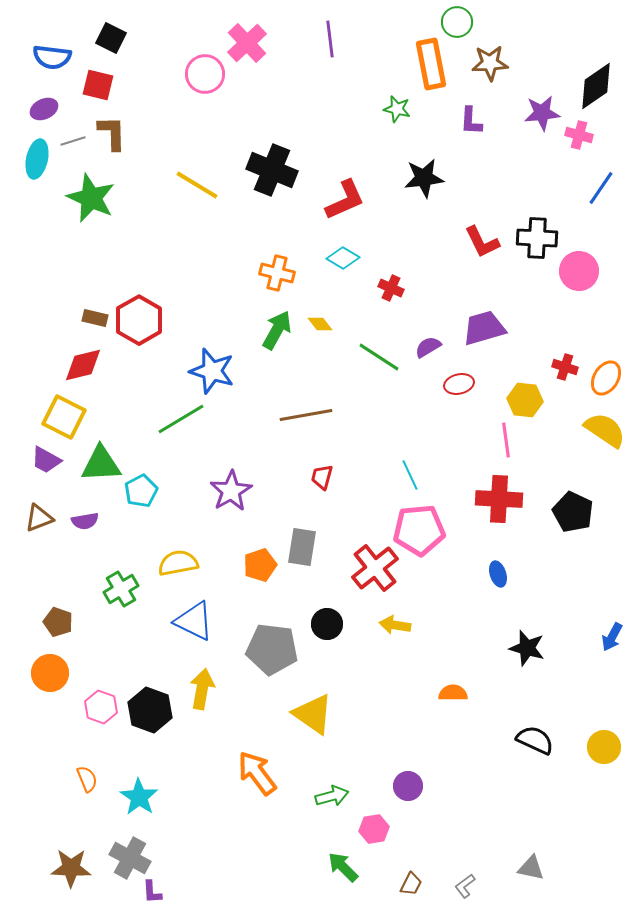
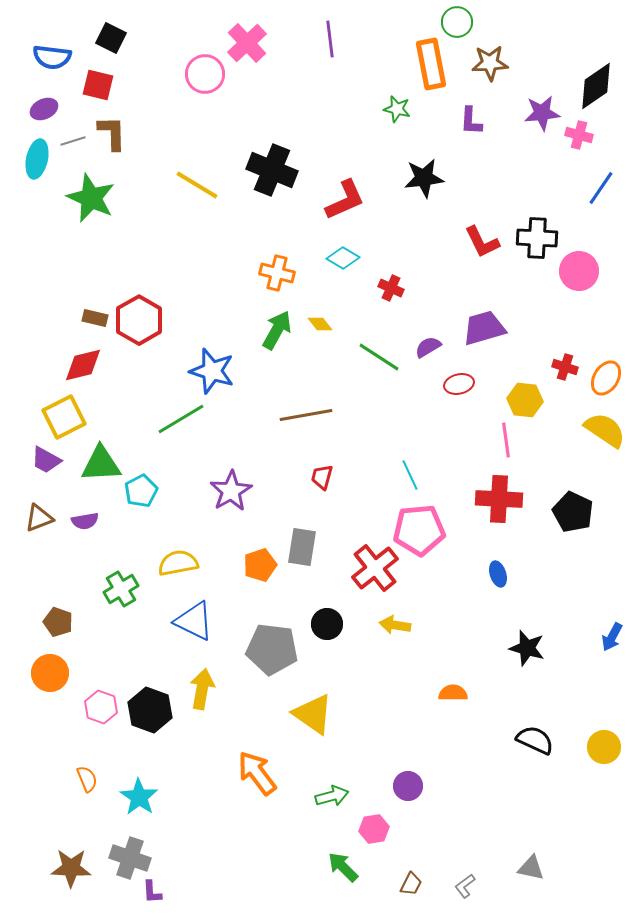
yellow square at (64, 417): rotated 36 degrees clockwise
gray cross at (130, 858): rotated 9 degrees counterclockwise
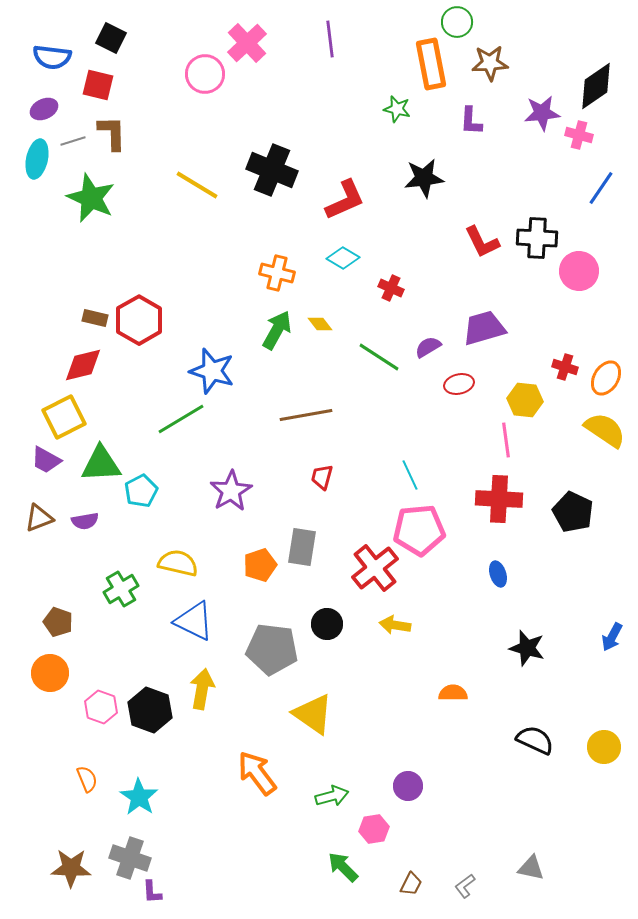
yellow semicircle at (178, 563): rotated 24 degrees clockwise
